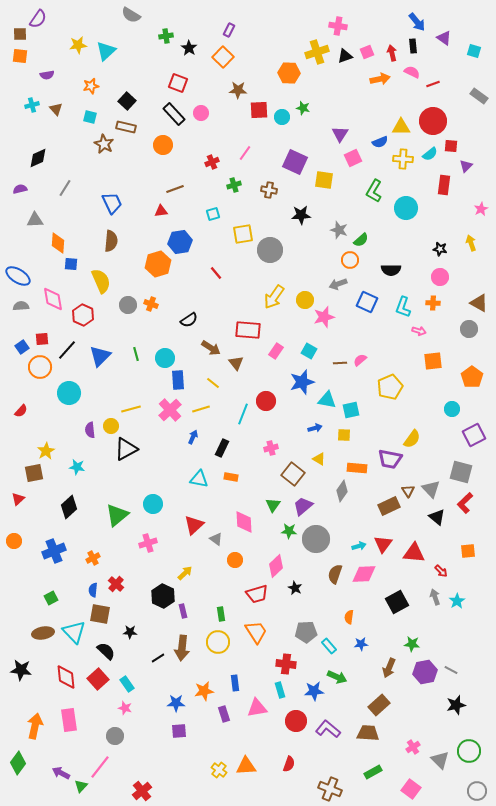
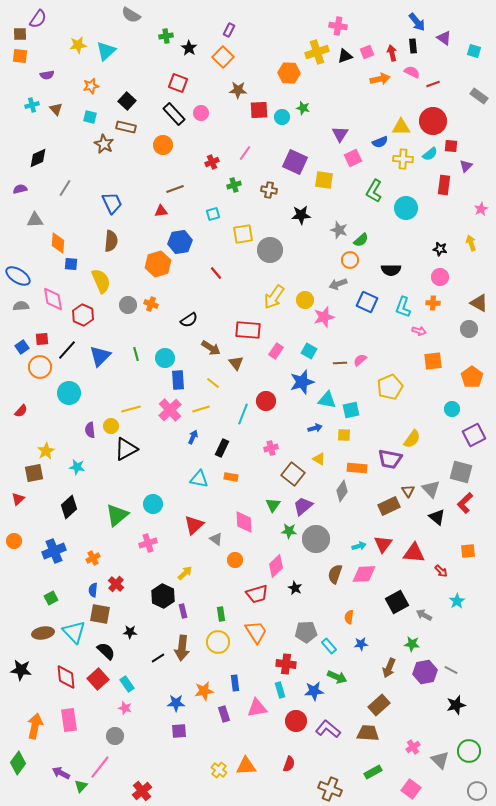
gray arrow at (435, 597): moved 11 px left, 18 px down; rotated 42 degrees counterclockwise
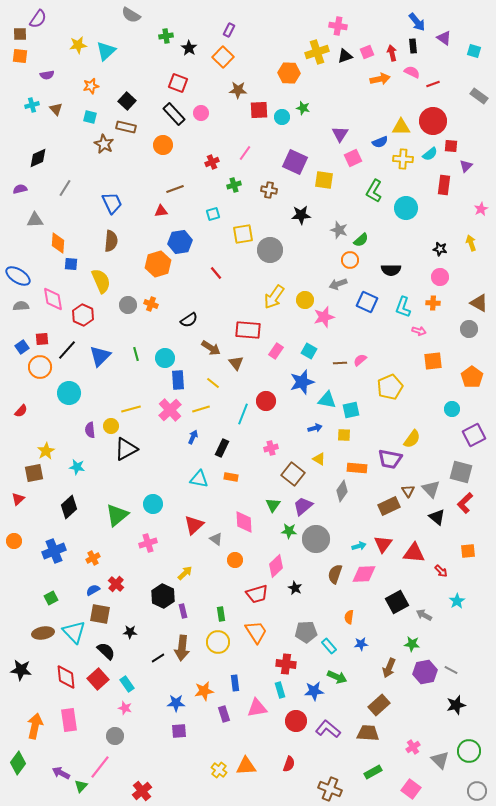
blue semicircle at (93, 590): rotated 56 degrees clockwise
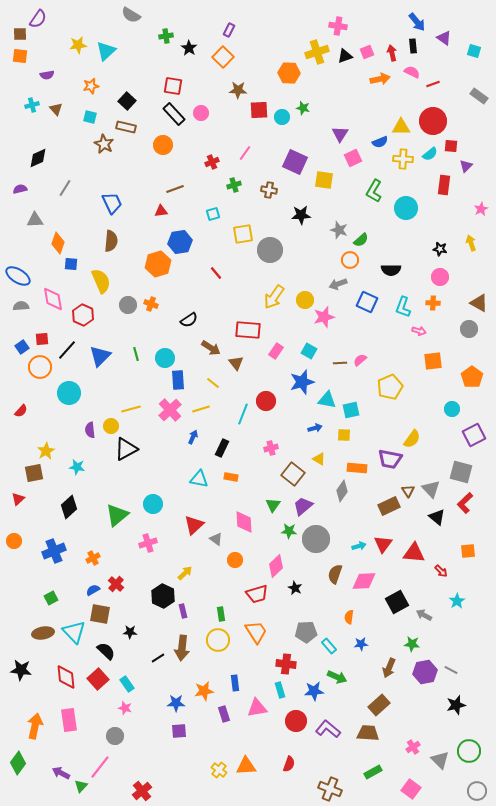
red square at (178, 83): moved 5 px left, 3 px down; rotated 12 degrees counterclockwise
orange diamond at (58, 243): rotated 15 degrees clockwise
pink diamond at (364, 574): moved 7 px down
yellow circle at (218, 642): moved 2 px up
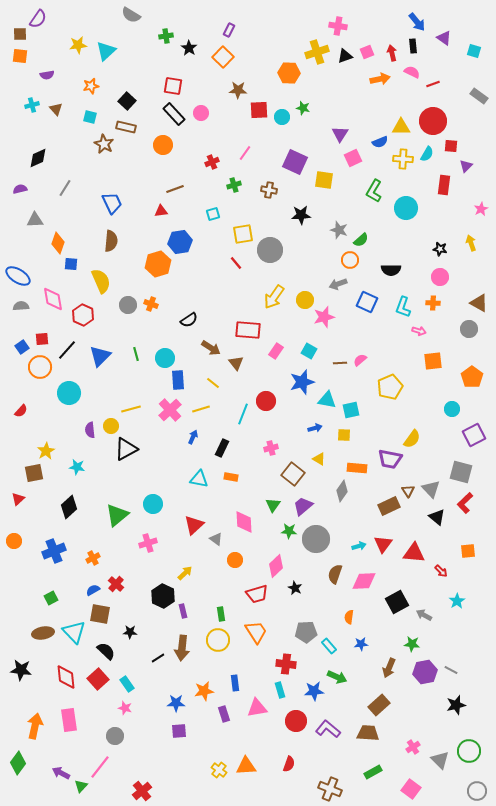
cyan semicircle at (430, 154): moved 3 px left; rotated 21 degrees counterclockwise
red line at (216, 273): moved 20 px right, 10 px up
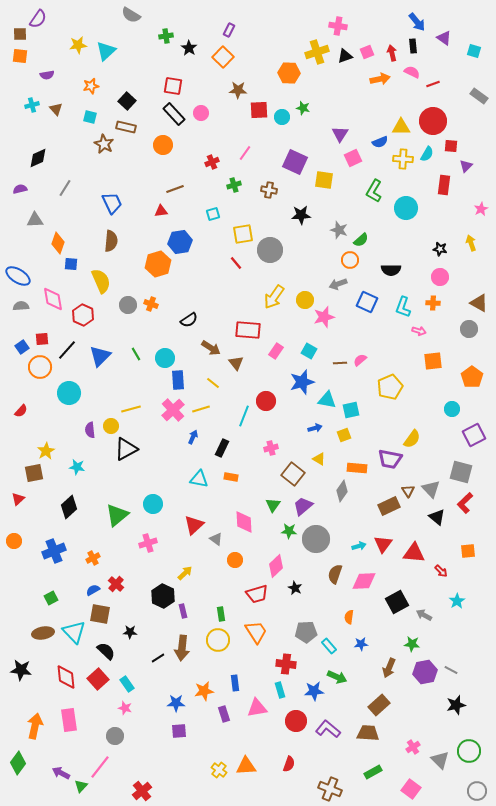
green line at (136, 354): rotated 16 degrees counterclockwise
pink cross at (170, 410): moved 3 px right
cyan line at (243, 414): moved 1 px right, 2 px down
yellow square at (344, 435): rotated 24 degrees counterclockwise
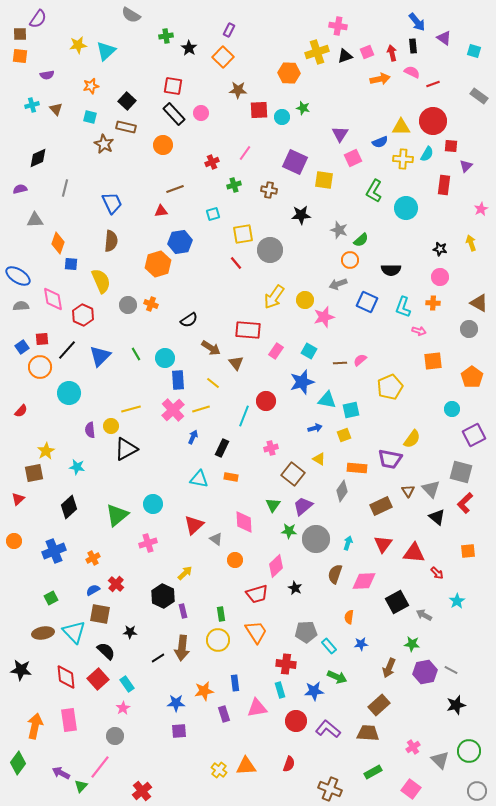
gray line at (65, 188): rotated 18 degrees counterclockwise
brown rectangle at (389, 506): moved 8 px left
cyan arrow at (359, 546): moved 11 px left, 3 px up; rotated 56 degrees counterclockwise
red arrow at (441, 571): moved 4 px left, 2 px down
pink star at (125, 708): moved 2 px left; rotated 24 degrees clockwise
